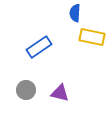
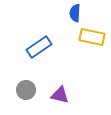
purple triangle: moved 2 px down
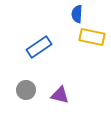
blue semicircle: moved 2 px right, 1 px down
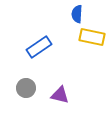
gray circle: moved 2 px up
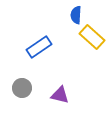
blue semicircle: moved 1 px left, 1 px down
yellow rectangle: rotated 30 degrees clockwise
gray circle: moved 4 px left
